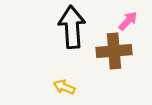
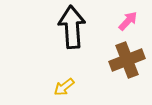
brown cross: moved 13 px right, 9 px down; rotated 16 degrees counterclockwise
yellow arrow: rotated 60 degrees counterclockwise
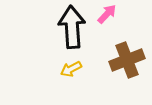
pink arrow: moved 21 px left, 7 px up
yellow arrow: moved 7 px right, 18 px up; rotated 10 degrees clockwise
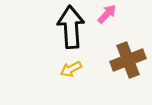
black arrow: moved 1 px left
brown cross: moved 1 px right
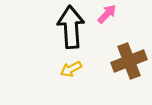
brown cross: moved 1 px right, 1 px down
